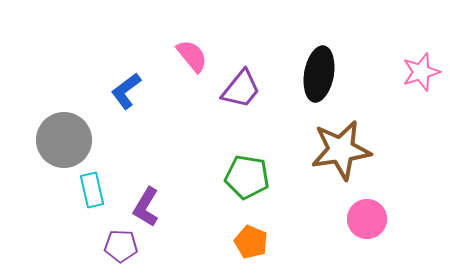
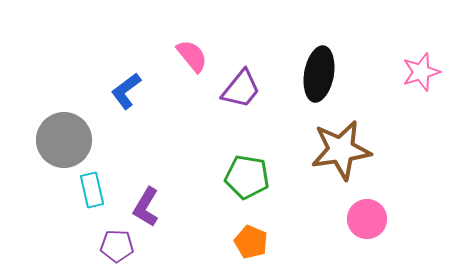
purple pentagon: moved 4 px left
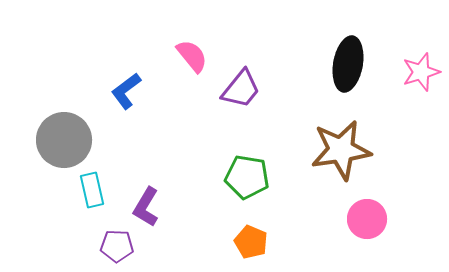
black ellipse: moved 29 px right, 10 px up
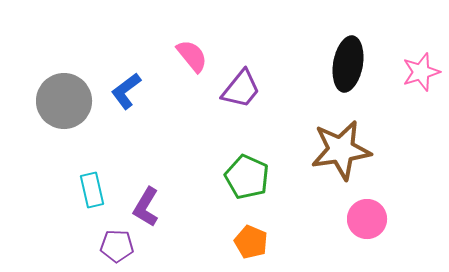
gray circle: moved 39 px up
green pentagon: rotated 15 degrees clockwise
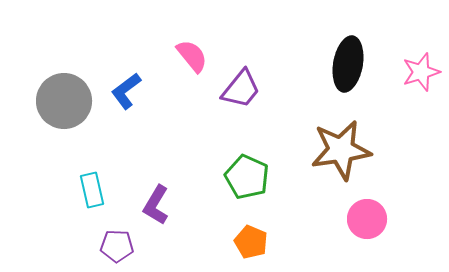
purple L-shape: moved 10 px right, 2 px up
